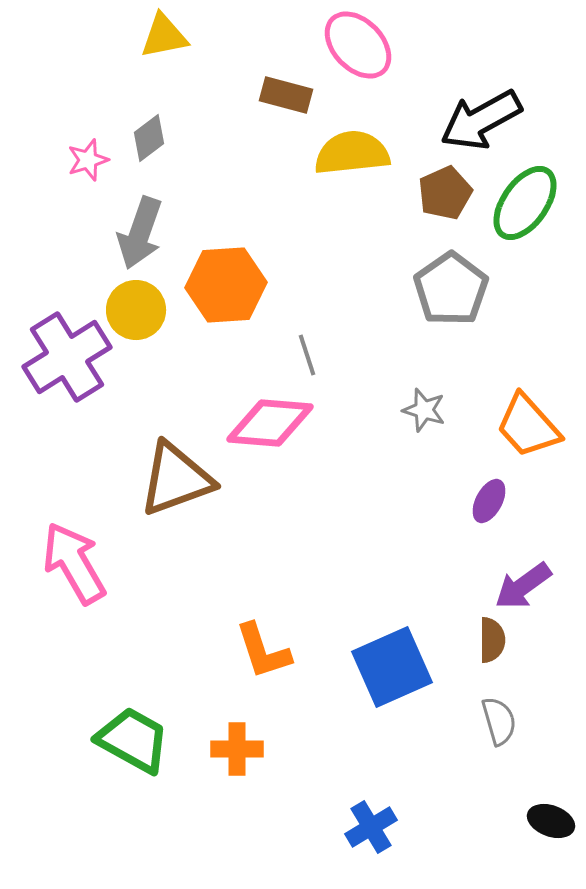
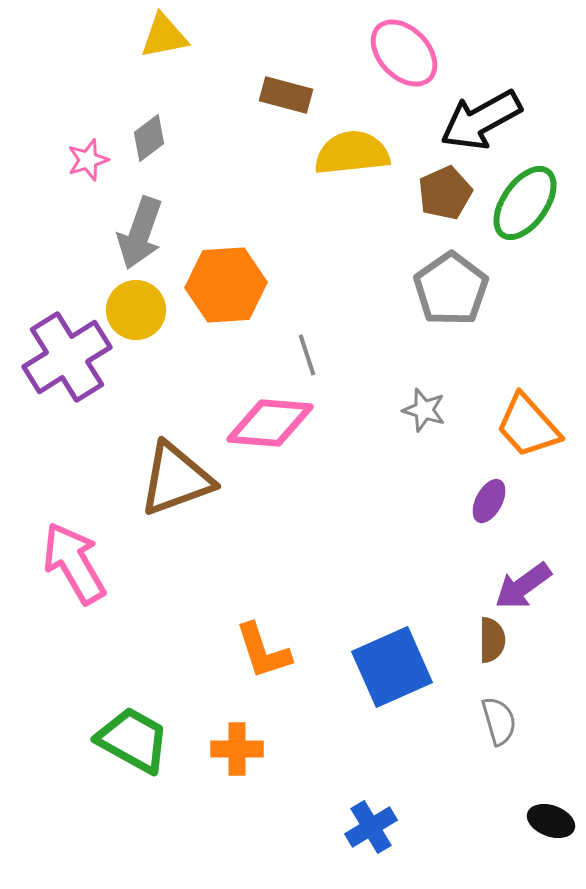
pink ellipse: moved 46 px right, 8 px down
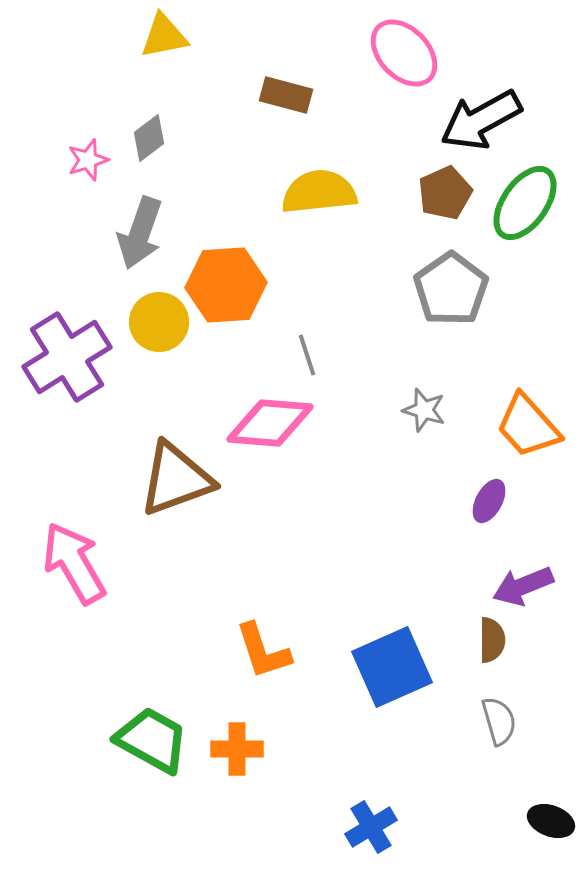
yellow semicircle: moved 33 px left, 39 px down
yellow circle: moved 23 px right, 12 px down
purple arrow: rotated 14 degrees clockwise
green trapezoid: moved 19 px right
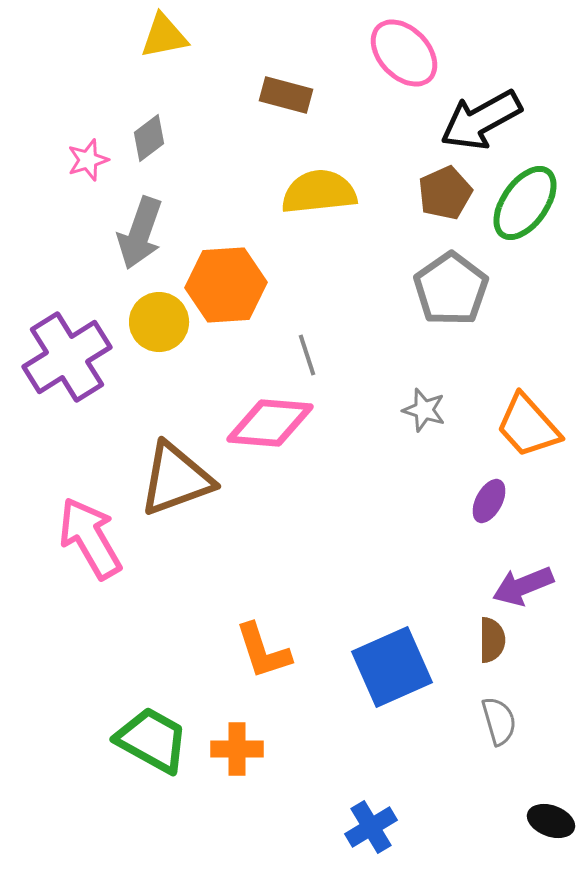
pink arrow: moved 16 px right, 25 px up
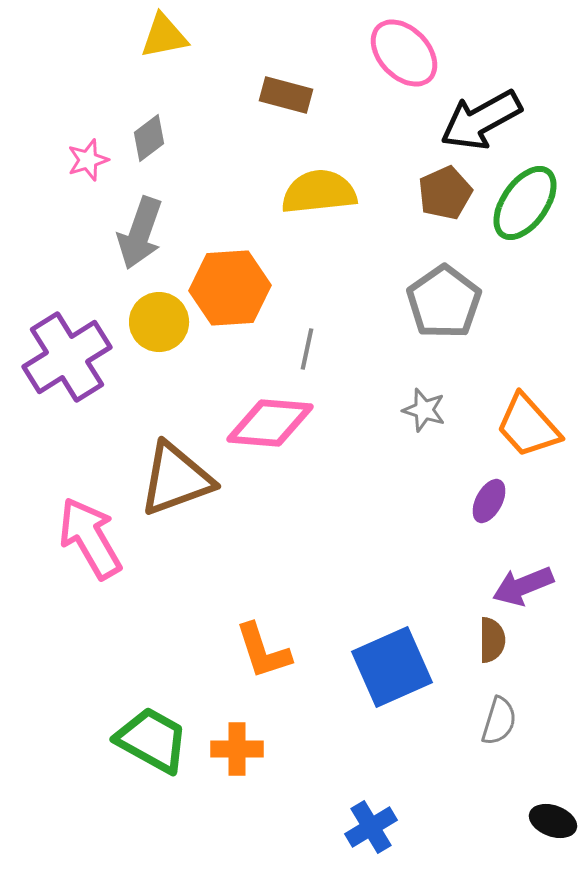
orange hexagon: moved 4 px right, 3 px down
gray pentagon: moved 7 px left, 13 px down
gray line: moved 6 px up; rotated 30 degrees clockwise
gray semicircle: rotated 33 degrees clockwise
black ellipse: moved 2 px right
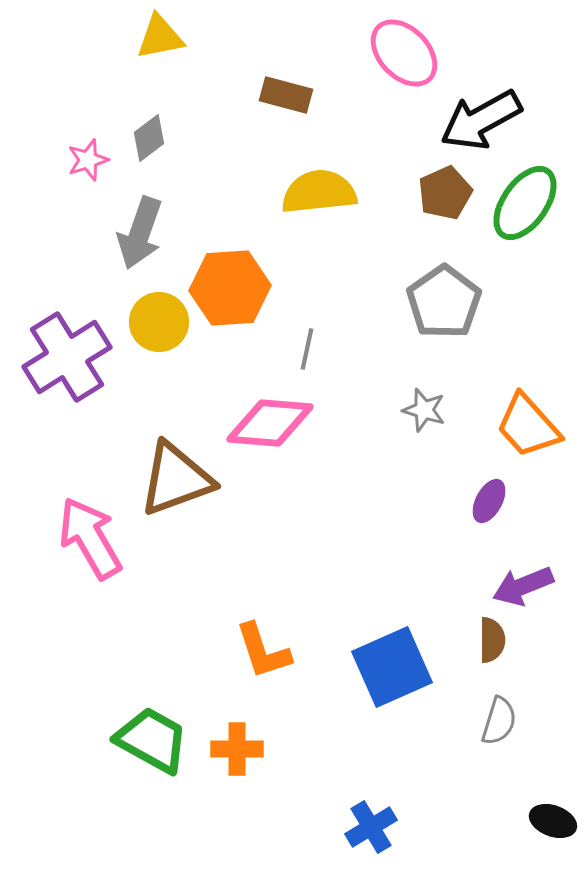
yellow triangle: moved 4 px left, 1 px down
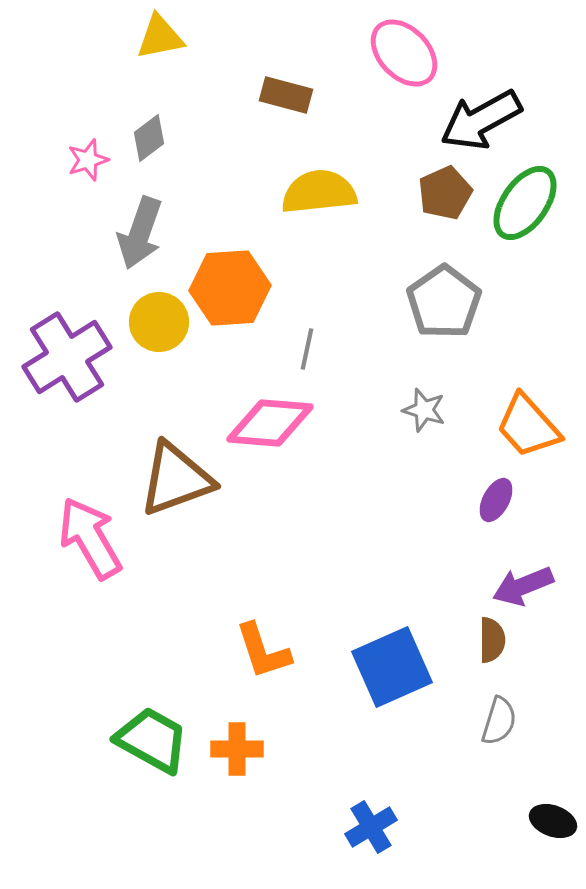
purple ellipse: moved 7 px right, 1 px up
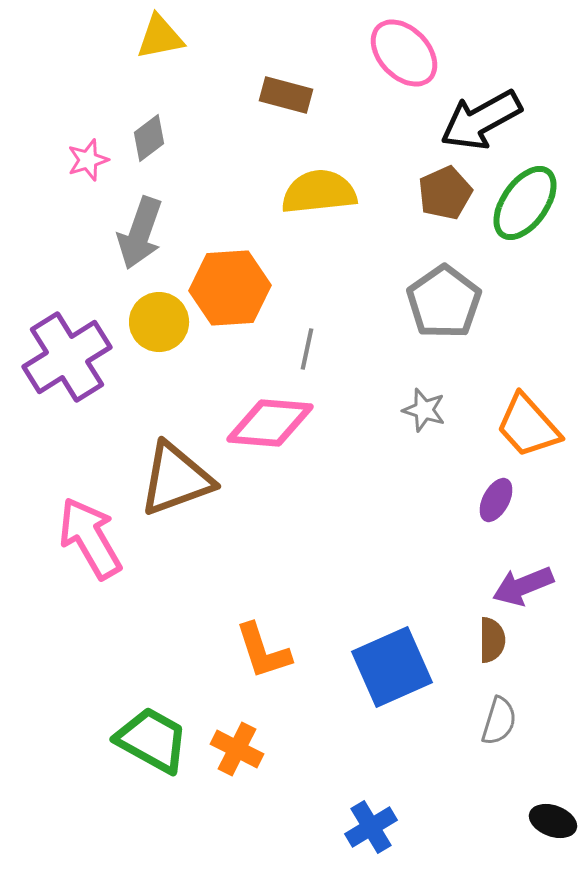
orange cross: rotated 27 degrees clockwise
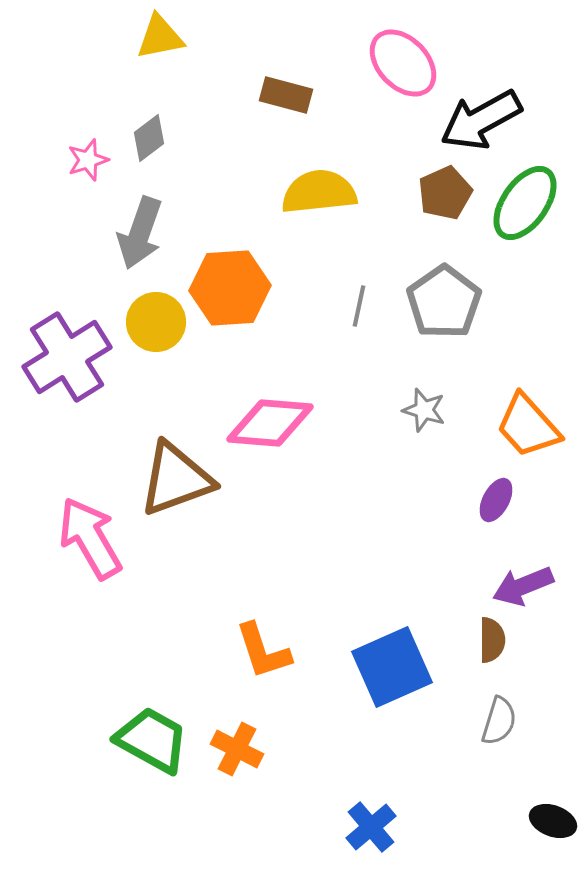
pink ellipse: moved 1 px left, 10 px down
yellow circle: moved 3 px left
gray line: moved 52 px right, 43 px up
blue cross: rotated 9 degrees counterclockwise
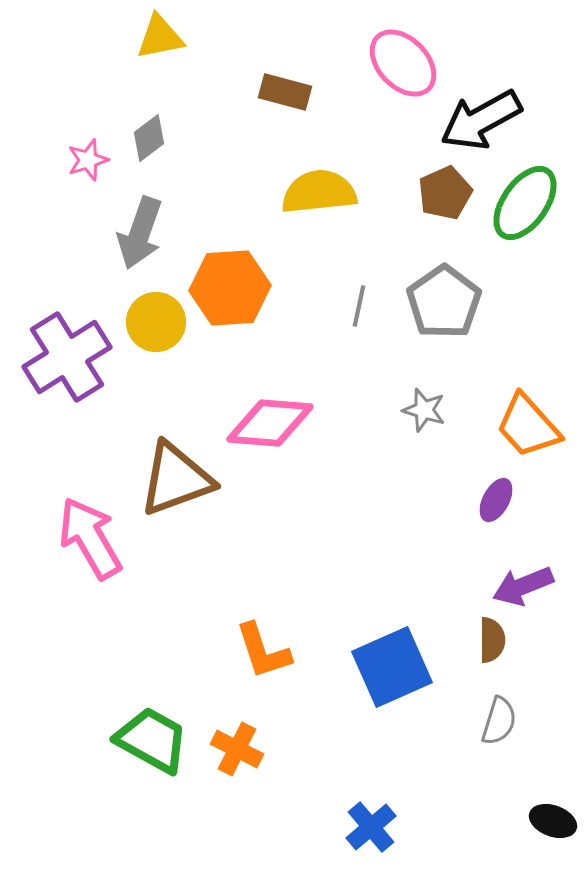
brown rectangle: moved 1 px left, 3 px up
